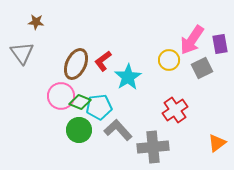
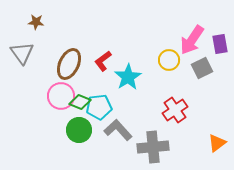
brown ellipse: moved 7 px left
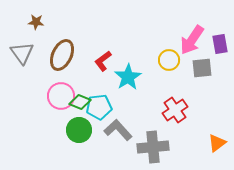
brown ellipse: moved 7 px left, 9 px up
gray square: rotated 20 degrees clockwise
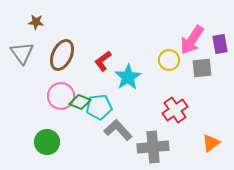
green circle: moved 32 px left, 12 px down
orange triangle: moved 6 px left
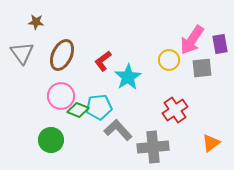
green diamond: moved 2 px left, 8 px down
green circle: moved 4 px right, 2 px up
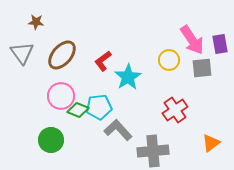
pink arrow: rotated 68 degrees counterclockwise
brown ellipse: rotated 16 degrees clockwise
gray cross: moved 4 px down
